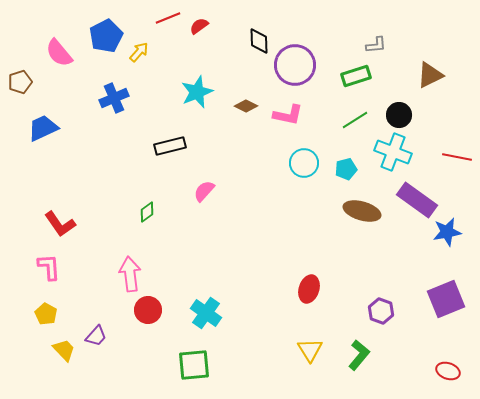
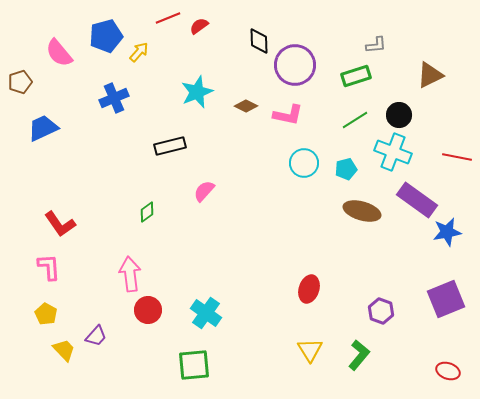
blue pentagon at (106, 36): rotated 12 degrees clockwise
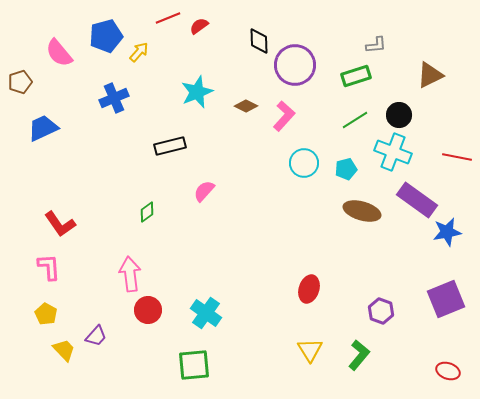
pink L-shape at (288, 115): moved 4 px left, 1 px down; rotated 60 degrees counterclockwise
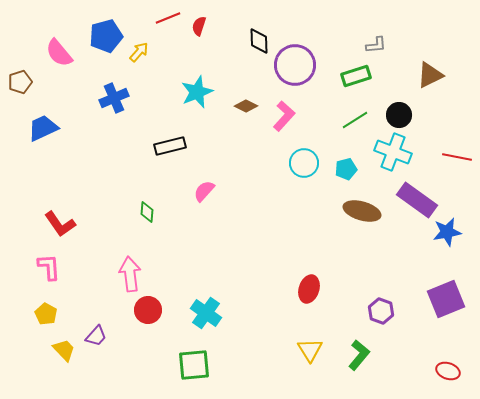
red semicircle at (199, 26): rotated 36 degrees counterclockwise
green diamond at (147, 212): rotated 50 degrees counterclockwise
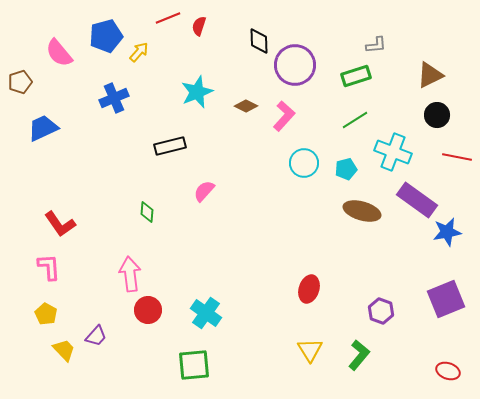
black circle at (399, 115): moved 38 px right
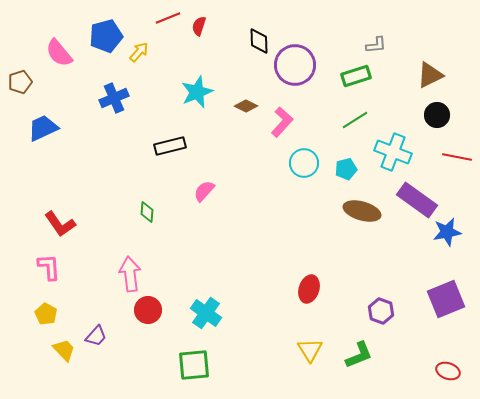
pink L-shape at (284, 116): moved 2 px left, 6 px down
green L-shape at (359, 355): rotated 28 degrees clockwise
